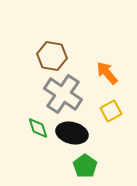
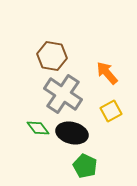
green diamond: rotated 20 degrees counterclockwise
green pentagon: rotated 10 degrees counterclockwise
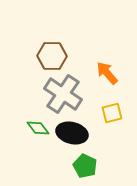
brown hexagon: rotated 8 degrees counterclockwise
yellow square: moved 1 px right, 2 px down; rotated 15 degrees clockwise
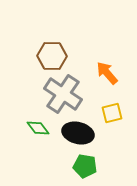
black ellipse: moved 6 px right
green pentagon: rotated 15 degrees counterclockwise
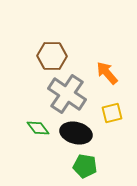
gray cross: moved 4 px right
black ellipse: moved 2 px left
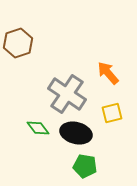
brown hexagon: moved 34 px left, 13 px up; rotated 20 degrees counterclockwise
orange arrow: moved 1 px right
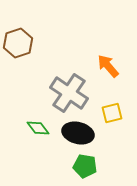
orange arrow: moved 7 px up
gray cross: moved 2 px right, 1 px up
black ellipse: moved 2 px right
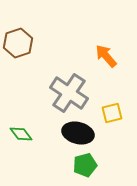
orange arrow: moved 2 px left, 10 px up
green diamond: moved 17 px left, 6 px down
green pentagon: moved 1 px up; rotated 25 degrees counterclockwise
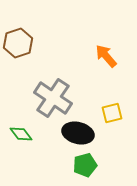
gray cross: moved 16 px left, 5 px down
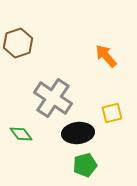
black ellipse: rotated 20 degrees counterclockwise
